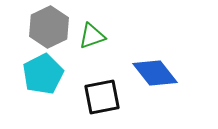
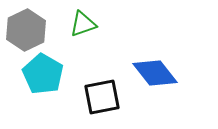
gray hexagon: moved 23 px left, 3 px down
green triangle: moved 9 px left, 12 px up
cyan pentagon: rotated 15 degrees counterclockwise
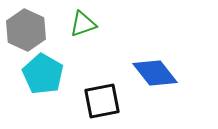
gray hexagon: rotated 9 degrees counterclockwise
black square: moved 4 px down
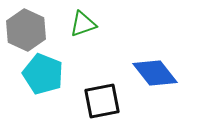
cyan pentagon: rotated 9 degrees counterclockwise
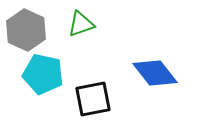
green triangle: moved 2 px left
cyan pentagon: rotated 9 degrees counterclockwise
black square: moved 9 px left, 2 px up
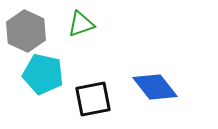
gray hexagon: moved 1 px down
blue diamond: moved 14 px down
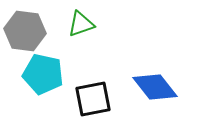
gray hexagon: moved 1 px left; rotated 18 degrees counterclockwise
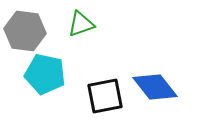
cyan pentagon: moved 2 px right
black square: moved 12 px right, 3 px up
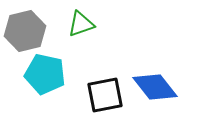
gray hexagon: rotated 21 degrees counterclockwise
black square: moved 1 px up
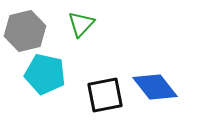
green triangle: rotated 28 degrees counterclockwise
